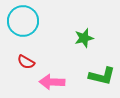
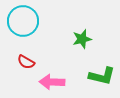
green star: moved 2 px left, 1 px down
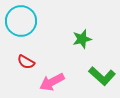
cyan circle: moved 2 px left
green L-shape: rotated 28 degrees clockwise
pink arrow: rotated 30 degrees counterclockwise
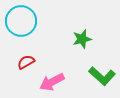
red semicircle: rotated 120 degrees clockwise
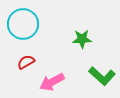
cyan circle: moved 2 px right, 3 px down
green star: rotated 12 degrees clockwise
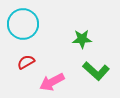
green L-shape: moved 6 px left, 5 px up
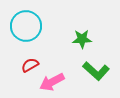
cyan circle: moved 3 px right, 2 px down
red semicircle: moved 4 px right, 3 px down
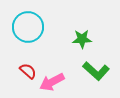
cyan circle: moved 2 px right, 1 px down
red semicircle: moved 2 px left, 6 px down; rotated 72 degrees clockwise
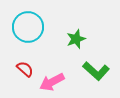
green star: moved 6 px left; rotated 18 degrees counterclockwise
red semicircle: moved 3 px left, 2 px up
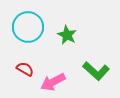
green star: moved 9 px left, 4 px up; rotated 24 degrees counterclockwise
red semicircle: rotated 12 degrees counterclockwise
pink arrow: moved 1 px right
